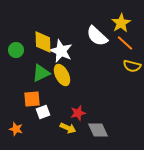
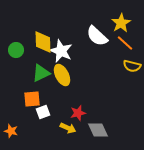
orange star: moved 5 px left, 2 px down
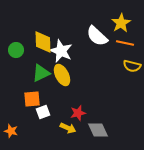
orange line: rotated 30 degrees counterclockwise
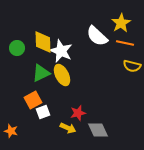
green circle: moved 1 px right, 2 px up
orange square: moved 1 px right, 1 px down; rotated 24 degrees counterclockwise
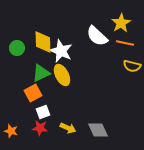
orange square: moved 7 px up
red star: moved 38 px left, 15 px down; rotated 21 degrees clockwise
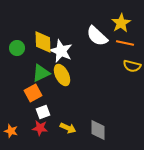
gray diamond: rotated 25 degrees clockwise
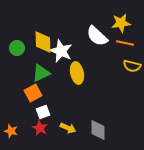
yellow star: rotated 24 degrees clockwise
yellow ellipse: moved 15 px right, 2 px up; rotated 15 degrees clockwise
red star: rotated 21 degrees clockwise
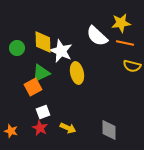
orange square: moved 6 px up
gray diamond: moved 11 px right
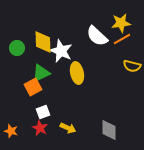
orange line: moved 3 px left, 4 px up; rotated 42 degrees counterclockwise
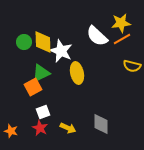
green circle: moved 7 px right, 6 px up
gray diamond: moved 8 px left, 6 px up
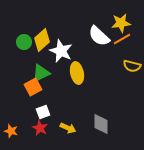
white semicircle: moved 2 px right
yellow diamond: moved 1 px left, 2 px up; rotated 50 degrees clockwise
